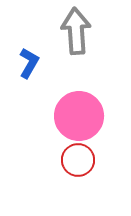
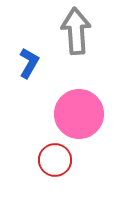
pink circle: moved 2 px up
red circle: moved 23 px left
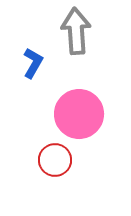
blue L-shape: moved 4 px right
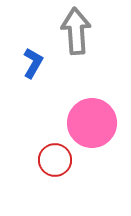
pink circle: moved 13 px right, 9 px down
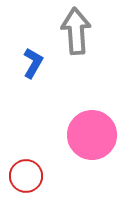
pink circle: moved 12 px down
red circle: moved 29 px left, 16 px down
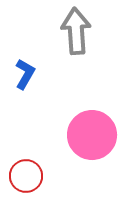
blue L-shape: moved 8 px left, 11 px down
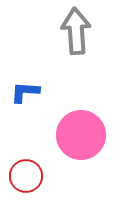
blue L-shape: moved 18 px down; rotated 116 degrees counterclockwise
pink circle: moved 11 px left
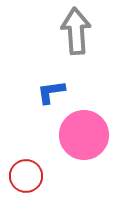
blue L-shape: moved 26 px right; rotated 12 degrees counterclockwise
pink circle: moved 3 px right
